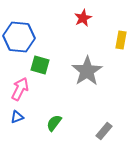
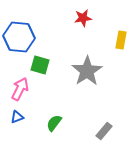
red star: rotated 18 degrees clockwise
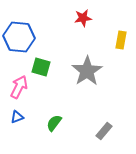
green square: moved 1 px right, 2 px down
pink arrow: moved 1 px left, 2 px up
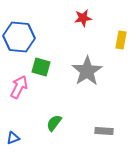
blue triangle: moved 4 px left, 21 px down
gray rectangle: rotated 54 degrees clockwise
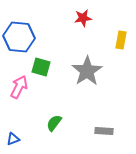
blue triangle: moved 1 px down
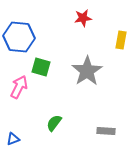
gray rectangle: moved 2 px right
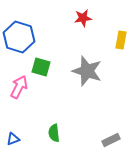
blue hexagon: rotated 12 degrees clockwise
gray star: rotated 20 degrees counterclockwise
green semicircle: moved 10 px down; rotated 42 degrees counterclockwise
gray rectangle: moved 5 px right, 9 px down; rotated 30 degrees counterclockwise
